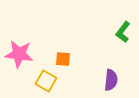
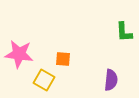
green L-shape: moved 1 px right; rotated 40 degrees counterclockwise
yellow square: moved 2 px left, 1 px up
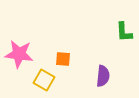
purple semicircle: moved 8 px left, 4 px up
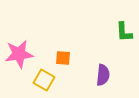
pink star: rotated 16 degrees counterclockwise
orange square: moved 1 px up
purple semicircle: moved 1 px up
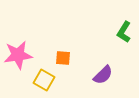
green L-shape: rotated 35 degrees clockwise
pink star: moved 1 px left, 1 px down
purple semicircle: rotated 40 degrees clockwise
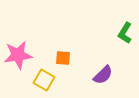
green L-shape: moved 1 px right, 1 px down
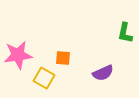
green L-shape: rotated 20 degrees counterclockwise
purple semicircle: moved 2 px up; rotated 20 degrees clockwise
yellow square: moved 2 px up
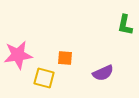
green L-shape: moved 8 px up
orange square: moved 2 px right
yellow square: rotated 15 degrees counterclockwise
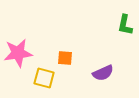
pink star: moved 2 px up
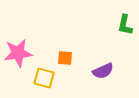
purple semicircle: moved 2 px up
